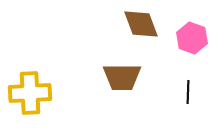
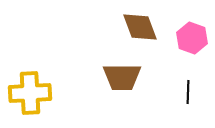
brown diamond: moved 1 px left, 3 px down
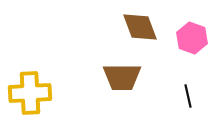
black line: moved 4 px down; rotated 15 degrees counterclockwise
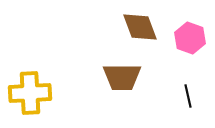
pink hexagon: moved 2 px left
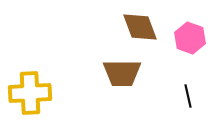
brown trapezoid: moved 4 px up
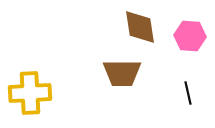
brown diamond: rotated 12 degrees clockwise
pink hexagon: moved 2 px up; rotated 16 degrees counterclockwise
black line: moved 3 px up
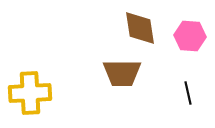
brown diamond: moved 1 px down
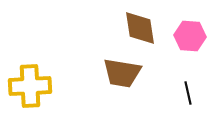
brown trapezoid: rotated 9 degrees clockwise
yellow cross: moved 7 px up
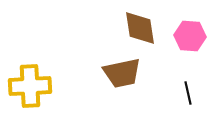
brown trapezoid: rotated 21 degrees counterclockwise
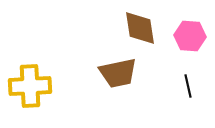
brown trapezoid: moved 4 px left
black line: moved 7 px up
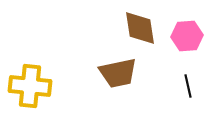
pink hexagon: moved 3 px left; rotated 8 degrees counterclockwise
yellow cross: rotated 9 degrees clockwise
